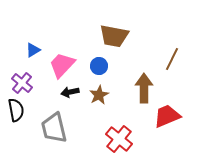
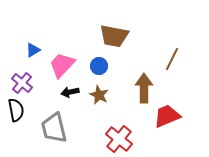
brown star: rotated 18 degrees counterclockwise
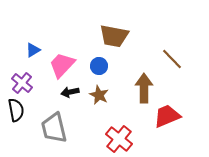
brown line: rotated 70 degrees counterclockwise
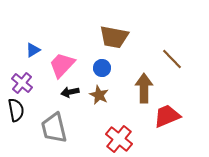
brown trapezoid: moved 1 px down
blue circle: moved 3 px right, 2 px down
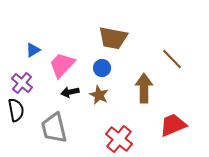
brown trapezoid: moved 1 px left, 1 px down
red trapezoid: moved 6 px right, 9 px down
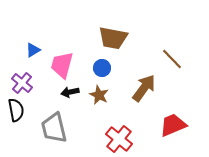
pink trapezoid: rotated 28 degrees counterclockwise
brown arrow: rotated 36 degrees clockwise
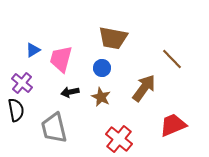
pink trapezoid: moved 1 px left, 6 px up
brown star: moved 2 px right, 2 px down
